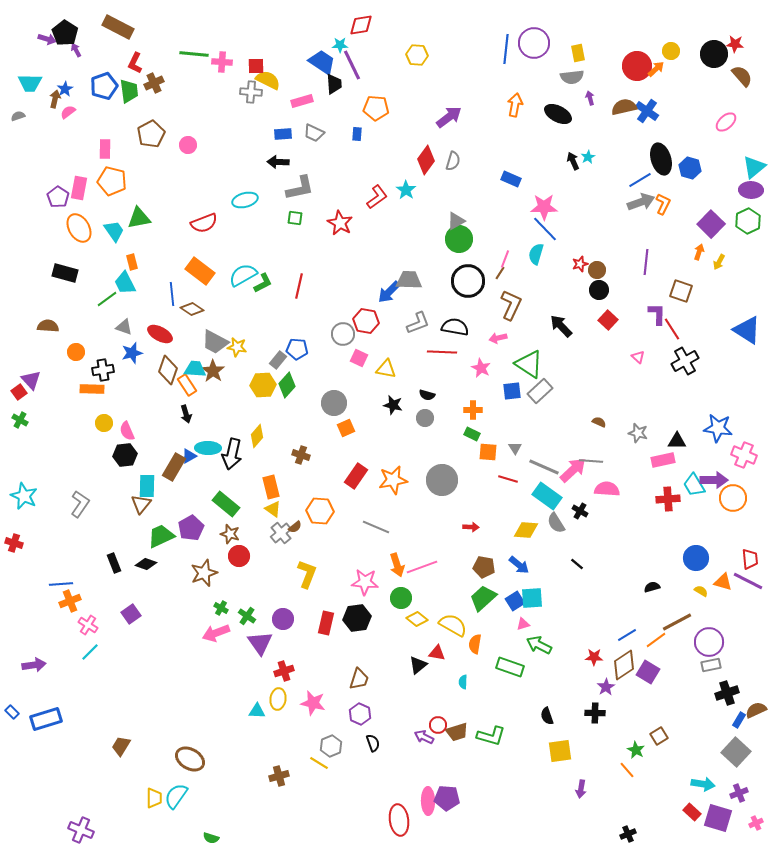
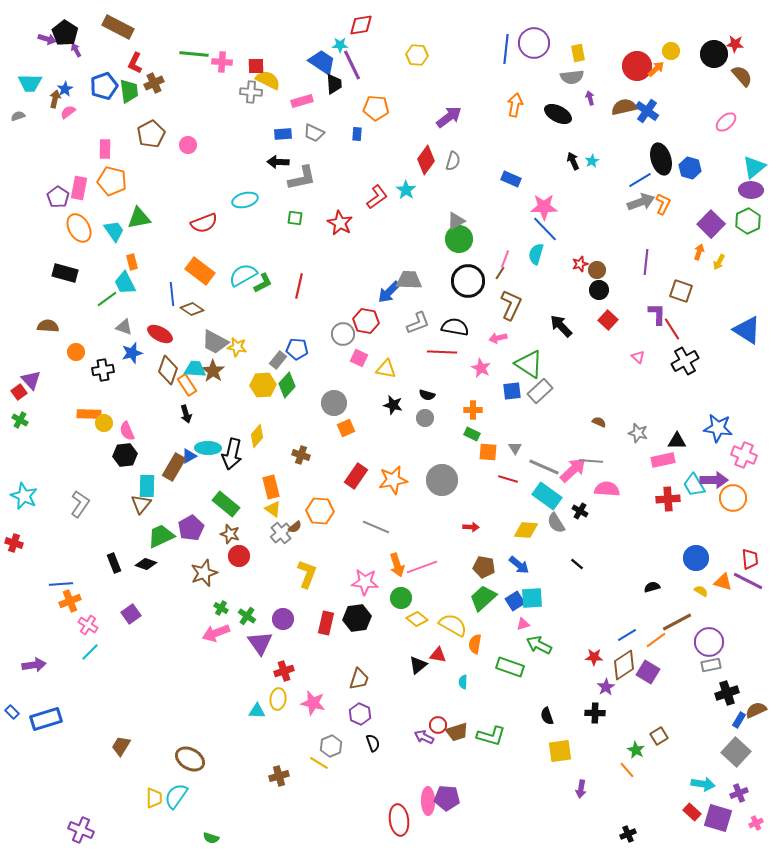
cyan star at (588, 157): moved 4 px right, 4 px down
gray L-shape at (300, 188): moved 2 px right, 10 px up
orange rectangle at (92, 389): moved 3 px left, 25 px down
red triangle at (437, 653): moved 1 px right, 2 px down
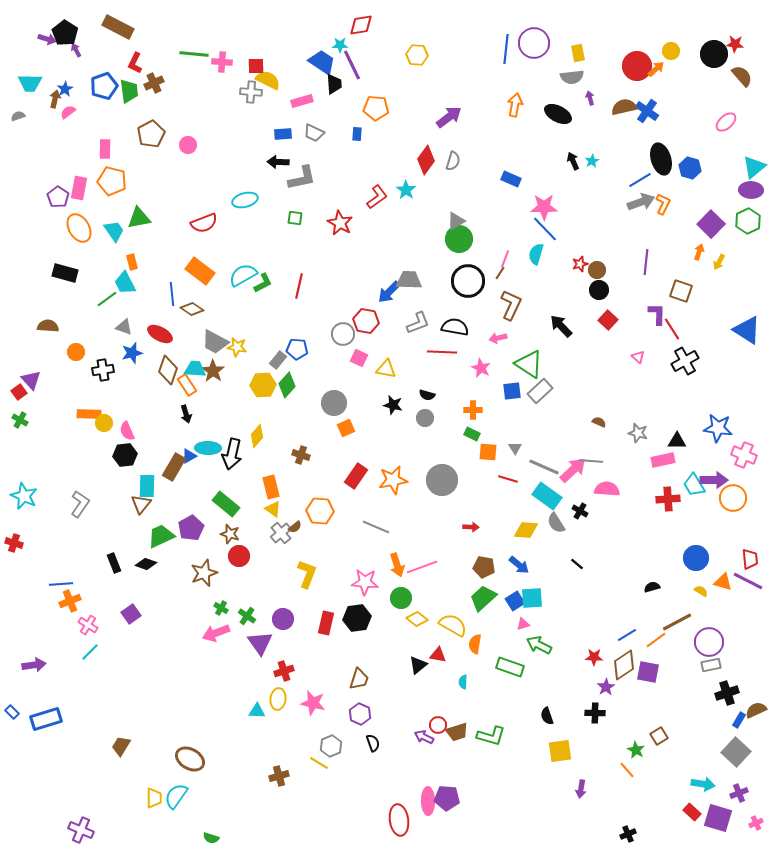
purple square at (648, 672): rotated 20 degrees counterclockwise
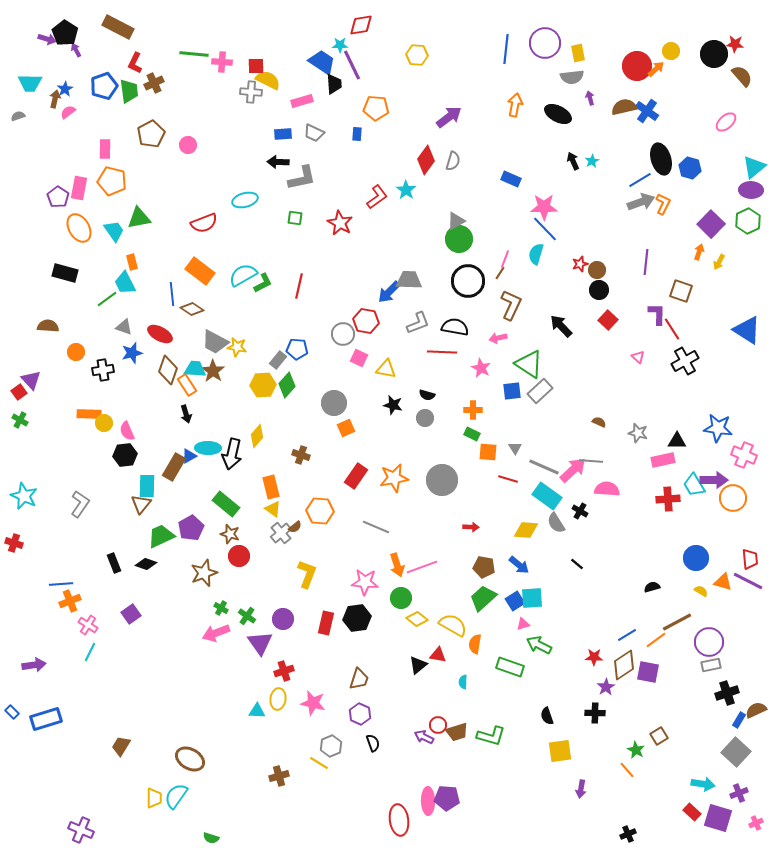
purple circle at (534, 43): moved 11 px right
orange star at (393, 480): moved 1 px right, 2 px up
cyan line at (90, 652): rotated 18 degrees counterclockwise
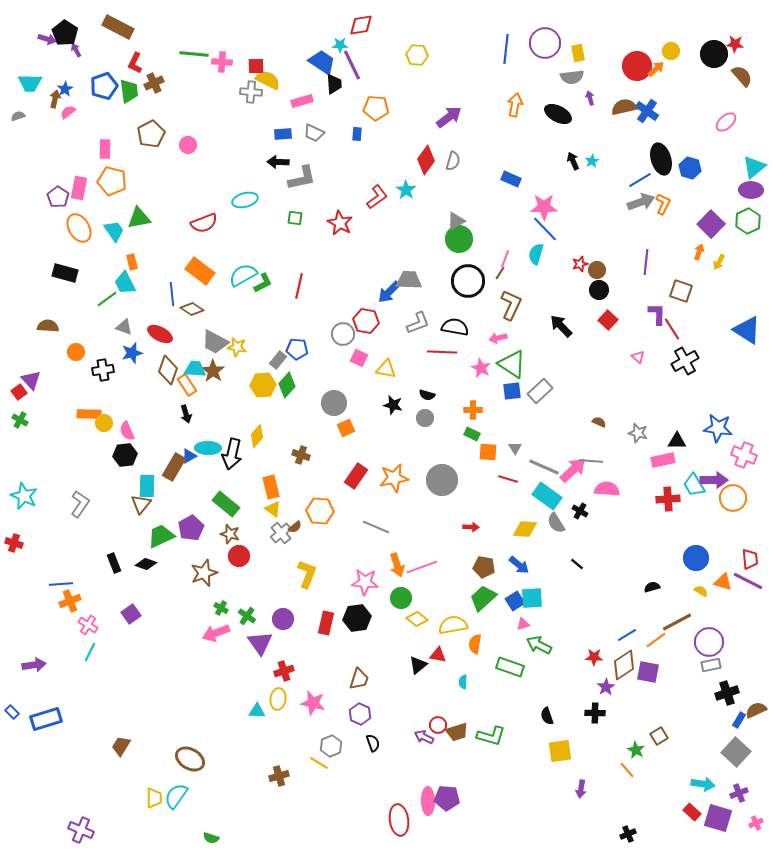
green triangle at (529, 364): moved 17 px left
yellow diamond at (526, 530): moved 1 px left, 1 px up
yellow semicircle at (453, 625): rotated 40 degrees counterclockwise
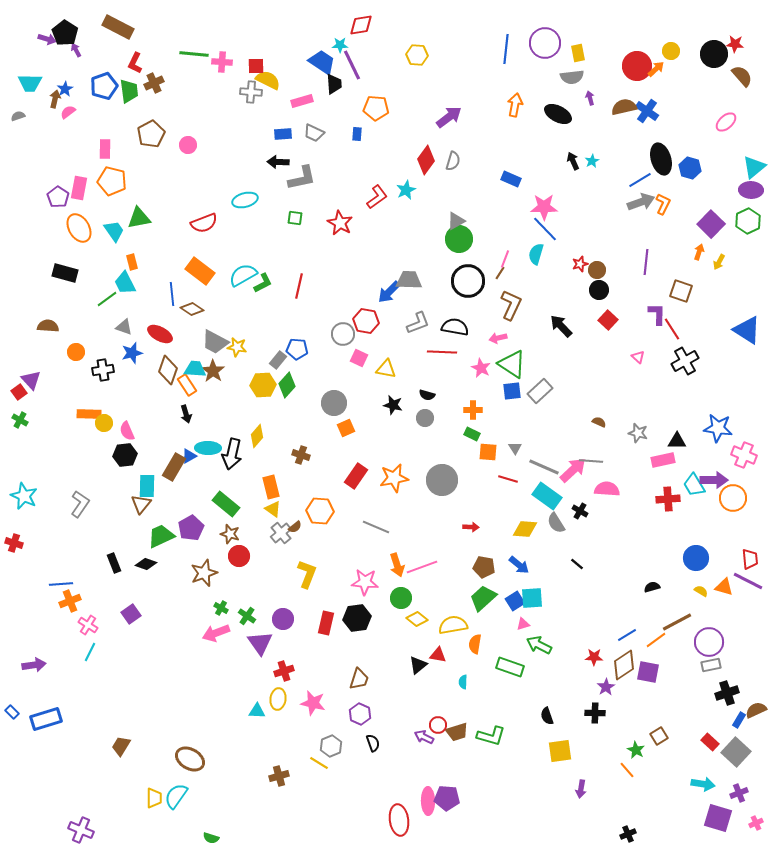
cyan star at (406, 190): rotated 12 degrees clockwise
orange triangle at (723, 582): moved 1 px right, 5 px down
red rectangle at (692, 812): moved 18 px right, 70 px up
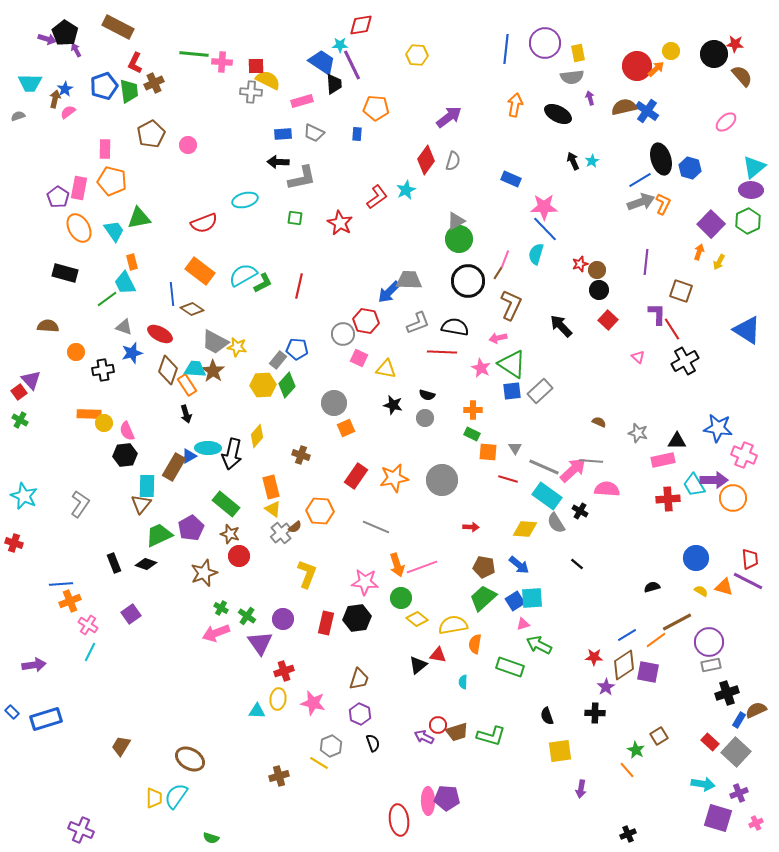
brown line at (500, 273): moved 2 px left
green trapezoid at (161, 536): moved 2 px left, 1 px up
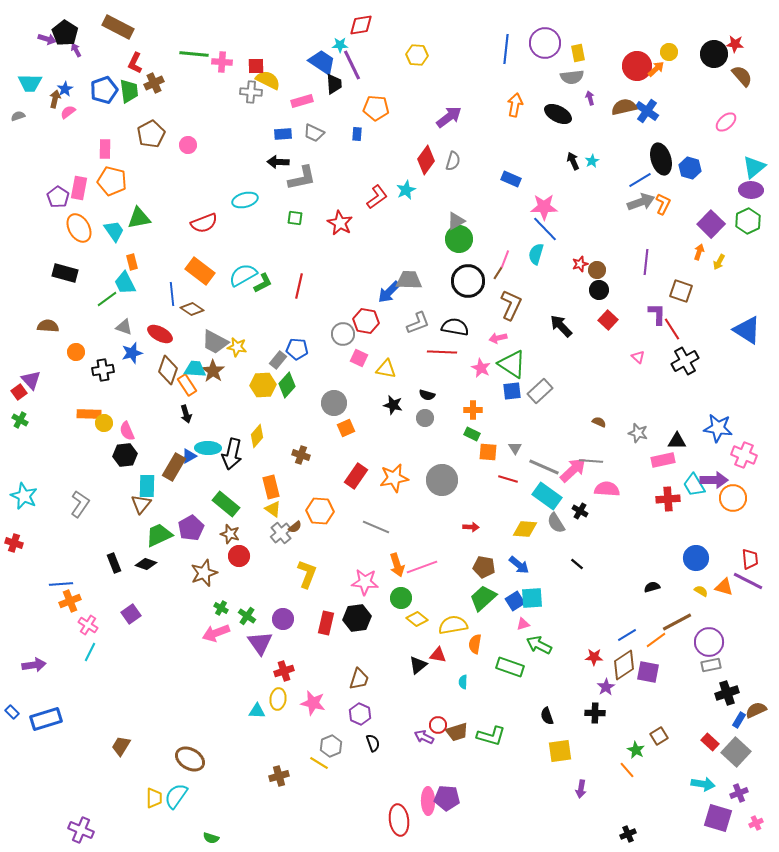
yellow circle at (671, 51): moved 2 px left, 1 px down
blue pentagon at (104, 86): moved 4 px down
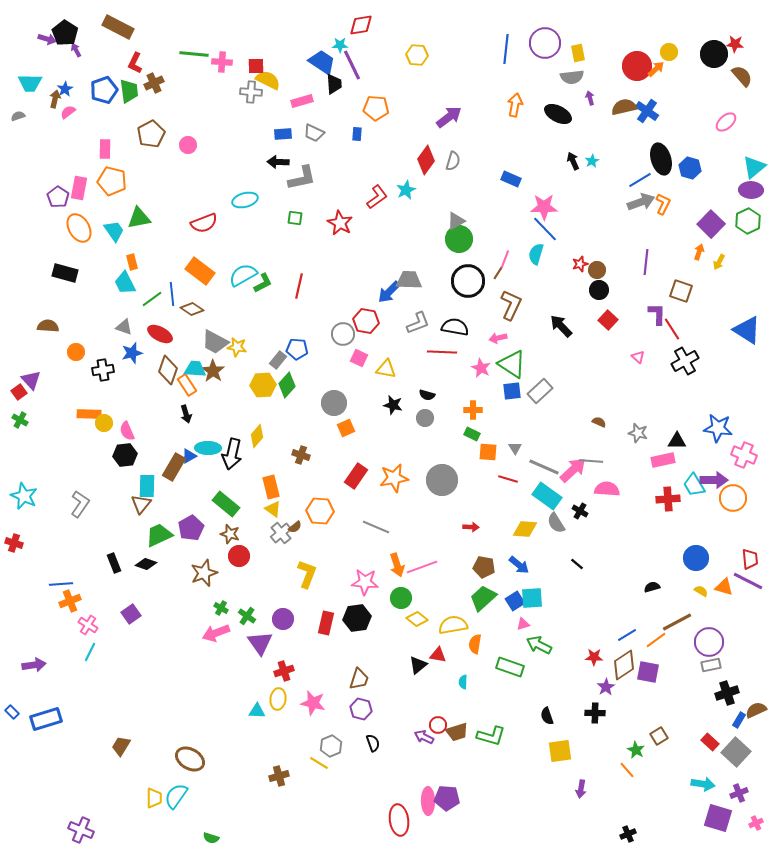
green line at (107, 299): moved 45 px right
purple hexagon at (360, 714): moved 1 px right, 5 px up; rotated 10 degrees counterclockwise
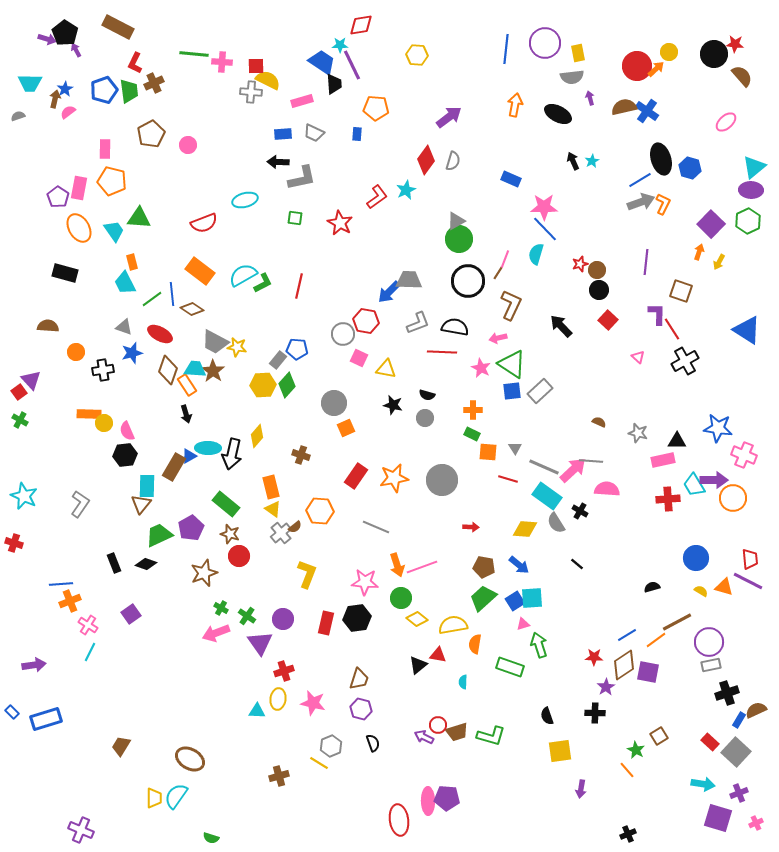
green triangle at (139, 218): rotated 15 degrees clockwise
green arrow at (539, 645): rotated 45 degrees clockwise
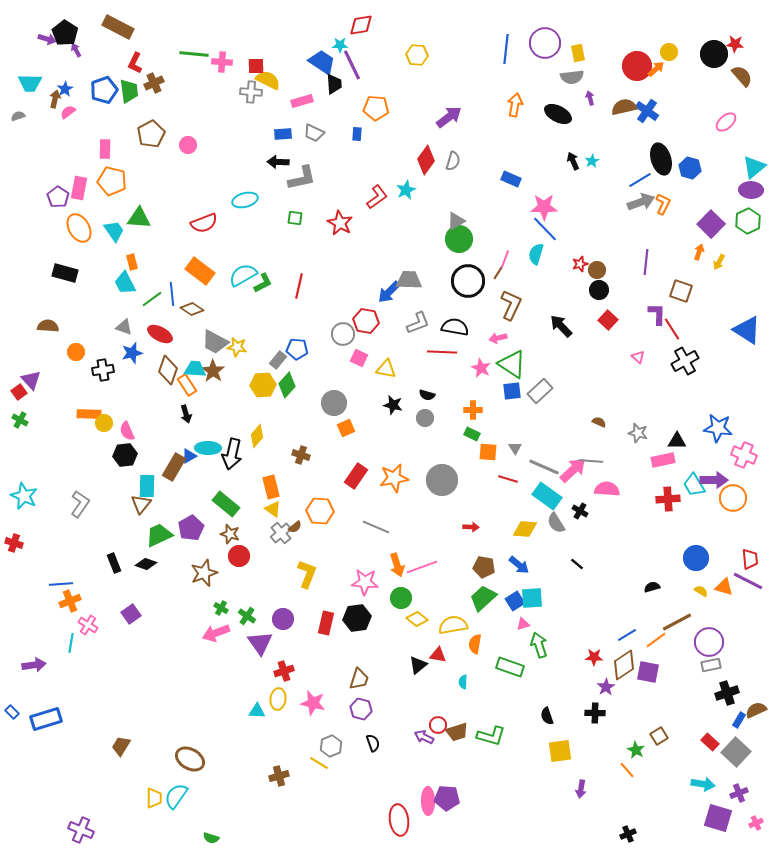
cyan line at (90, 652): moved 19 px left, 9 px up; rotated 18 degrees counterclockwise
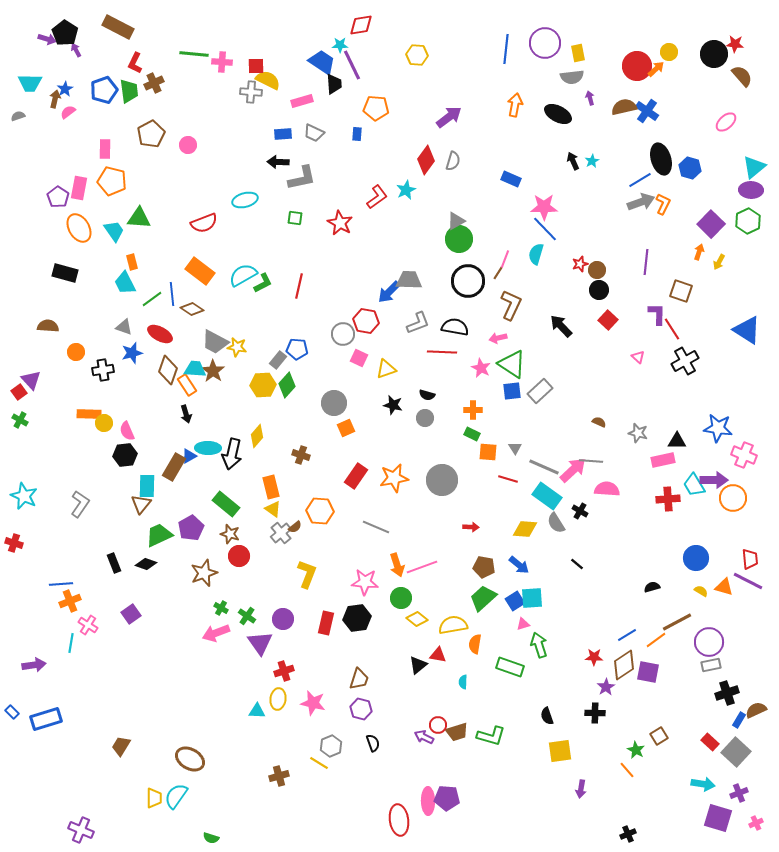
yellow triangle at (386, 369): rotated 30 degrees counterclockwise
